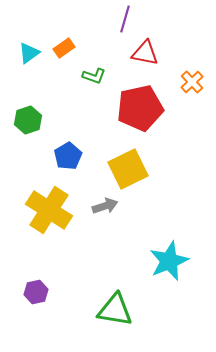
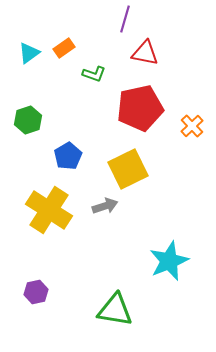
green L-shape: moved 2 px up
orange cross: moved 44 px down
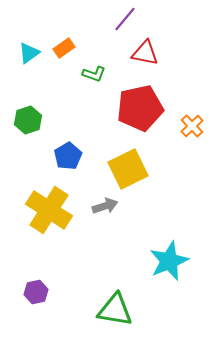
purple line: rotated 24 degrees clockwise
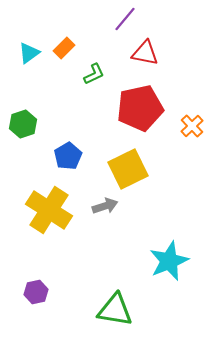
orange rectangle: rotated 10 degrees counterclockwise
green L-shape: rotated 45 degrees counterclockwise
green hexagon: moved 5 px left, 4 px down
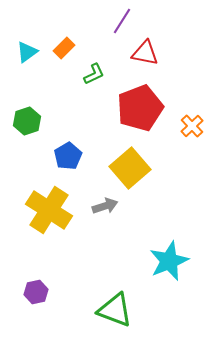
purple line: moved 3 px left, 2 px down; rotated 8 degrees counterclockwise
cyan triangle: moved 2 px left, 1 px up
red pentagon: rotated 9 degrees counterclockwise
green hexagon: moved 4 px right, 3 px up
yellow square: moved 2 px right, 1 px up; rotated 15 degrees counterclockwise
green triangle: rotated 12 degrees clockwise
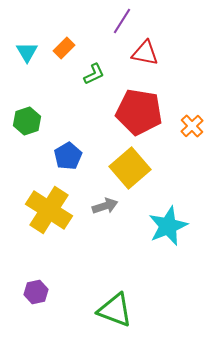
cyan triangle: rotated 25 degrees counterclockwise
red pentagon: moved 1 px left, 4 px down; rotated 30 degrees clockwise
cyan star: moved 1 px left, 35 px up
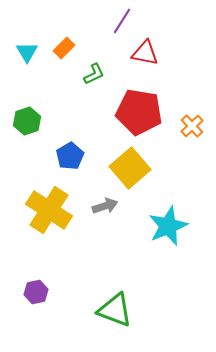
blue pentagon: moved 2 px right
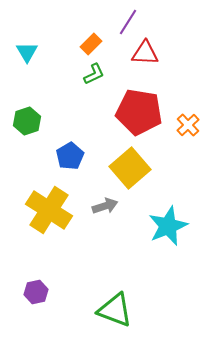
purple line: moved 6 px right, 1 px down
orange rectangle: moved 27 px right, 4 px up
red triangle: rotated 8 degrees counterclockwise
orange cross: moved 4 px left, 1 px up
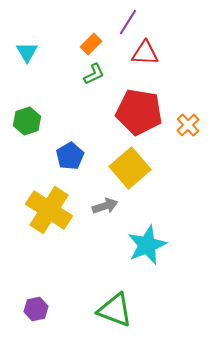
cyan star: moved 21 px left, 19 px down
purple hexagon: moved 17 px down
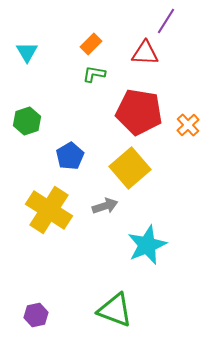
purple line: moved 38 px right, 1 px up
green L-shape: rotated 145 degrees counterclockwise
purple hexagon: moved 6 px down
